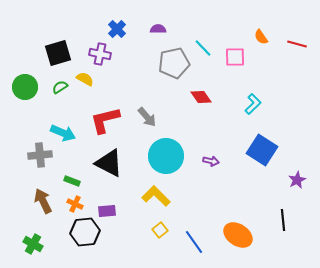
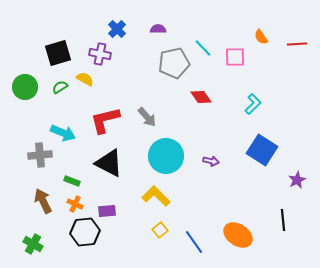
red line: rotated 18 degrees counterclockwise
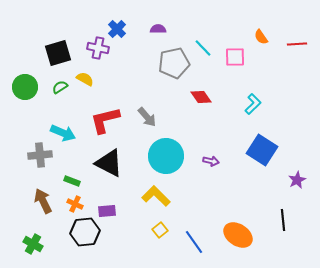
purple cross: moved 2 px left, 6 px up
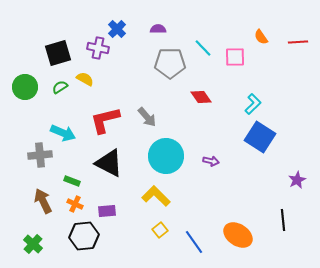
red line: moved 1 px right, 2 px up
gray pentagon: moved 4 px left; rotated 12 degrees clockwise
blue square: moved 2 px left, 13 px up
black hexagon: moved 1 px left, 4 px down
green cross: rotated 12 degrees clockwise
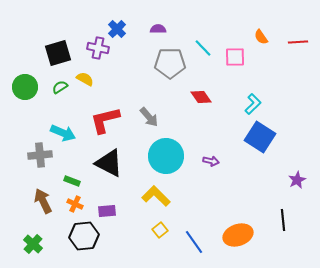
gray arrow: moved 2 px right
orange ellipse: rotated 52 degrees counterclockwise
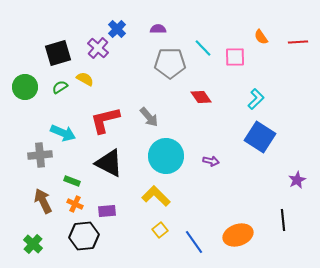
purple cross: rotated 30 degrees clockwise
cyan L-shape: moved 3 px right, 5 px up
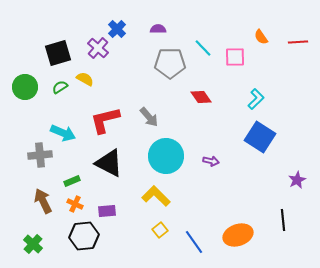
green rectangle: rotated 42 degrees counterclockwise
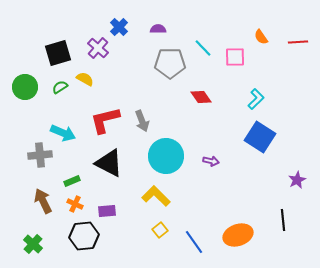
blue cross: moved 2 px right, 2 px up
gray arrow: moved 7 px left, 4 px down; rotated 20 degrees clockwise
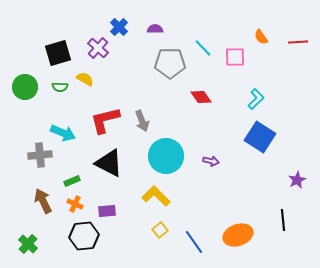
purple semicircle: moved 3 px left
green semicircle: rotated 147 degrees counterclockwise
green cross: moved 5 px left
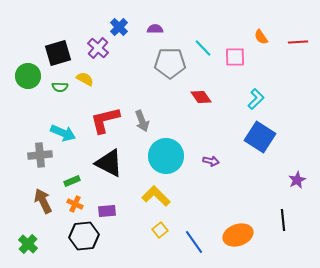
green circle: moved 3 px right, 11 px up
